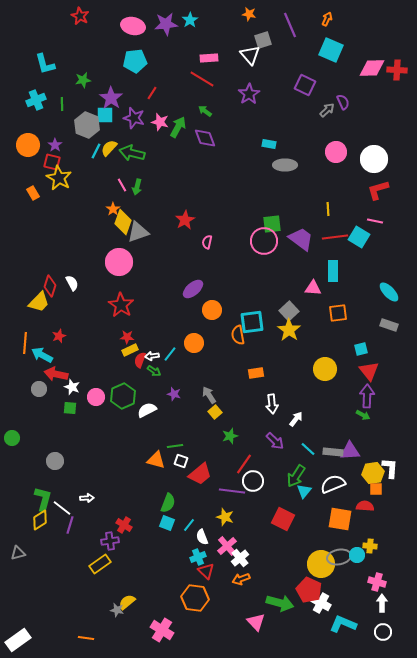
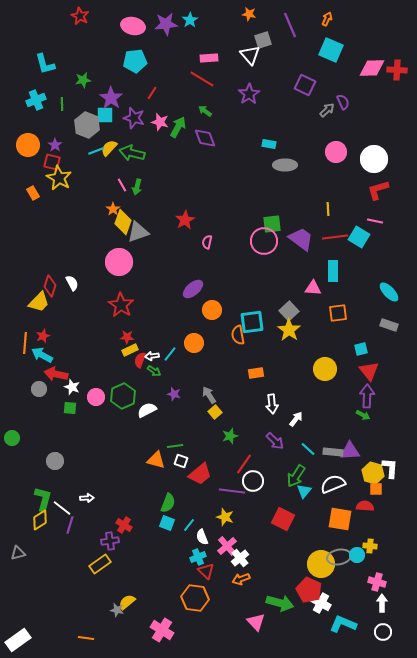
cyan line at (96, 151): rotated 42 degrees clockwise
red star at (59, 336): moved 16 px left
yellow hexagon at (373, 473): rotated 25 degrees clockwise
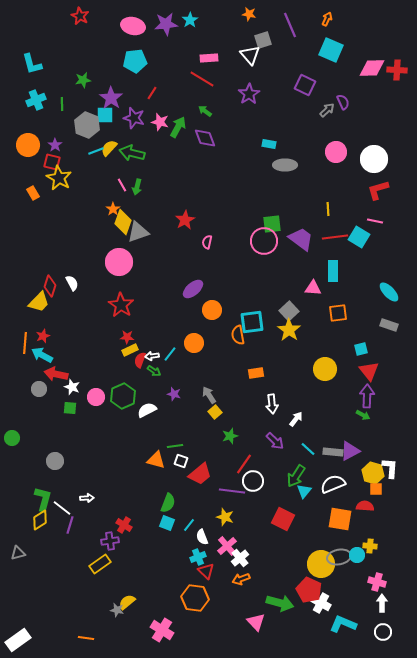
cyan L-shape at (45, 64): moved 13 px left
purple triangle at (350, 451): rotated 25 degrees counterclockwise
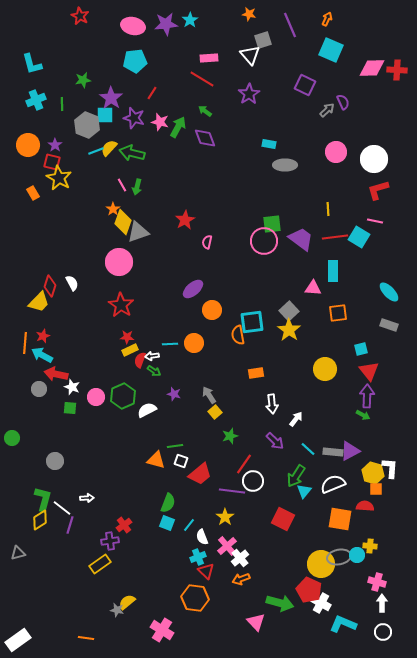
cyan line at (170, 354): moved 10 px up; rotated 49 degrees clockwise
yellow star at (225, 517): rotated 18 degrees clockwise
red cross at (124, 525): rotated 21 degrees clockwise
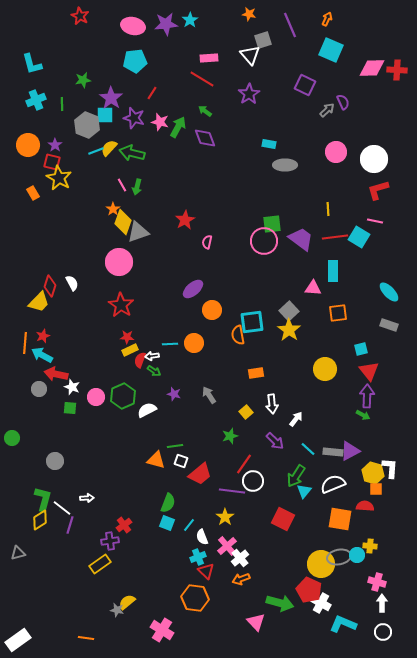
yellow square at (215, 412): moved 31 px right
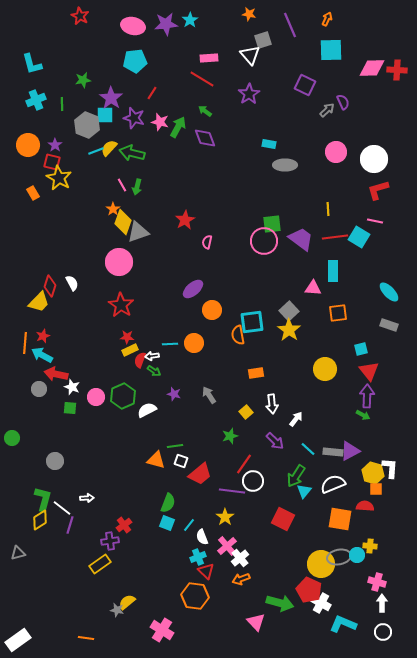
cyan square at (331, 50): rotated 25 degrees counterclockwise
orange hexagon at (195, 598): moved 2 px up
